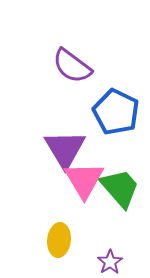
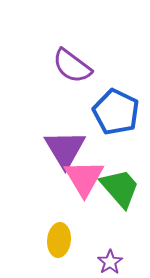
pink triangle: moved 2 px up
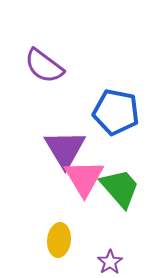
purple semicircle: moved 28 px left
blue pentagon: rotated 15 degrees counterclockwise
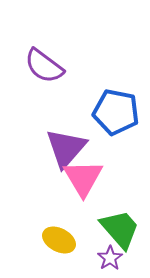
purple triangle: moved 1 px right, 1 px up; rotated 12 degrees clockwise
pink triangle: moved 1 px left
green trapezoid: moved 41 px down
yellow ellipse: rotated 68 degrees counterclockwise
purple star: moved 4 px up
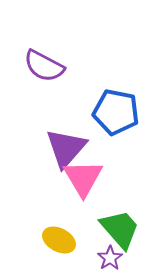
purple semicircle: rotated 9 degrees counterclockwise
